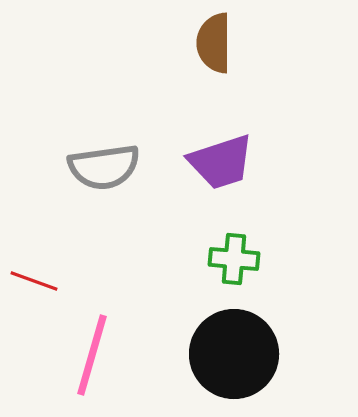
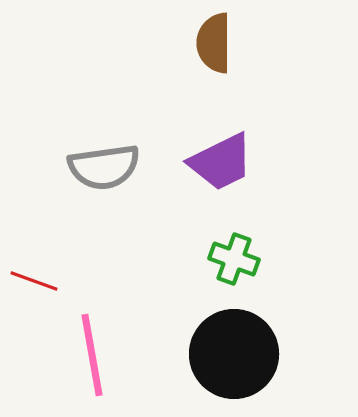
purple trapezoid: rotated 8 degrees counterclockwise
green cross: rotated 15 degrees clockwise
pink line: rotated 26 degrees counterclockwise
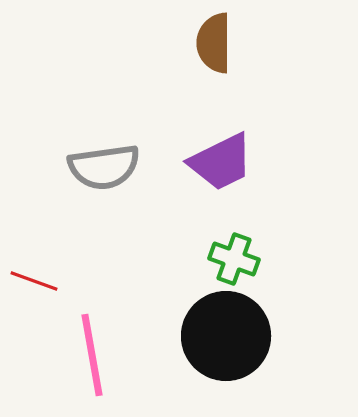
black circle: moved 8 px left, 18 px up
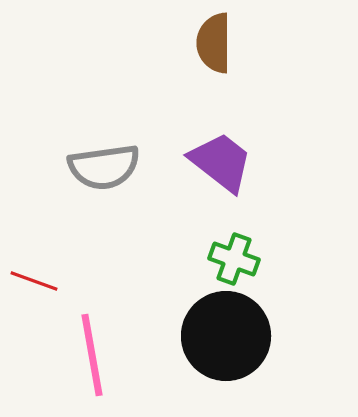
purple trapezoid: rotated 116 degrees counterclockwise
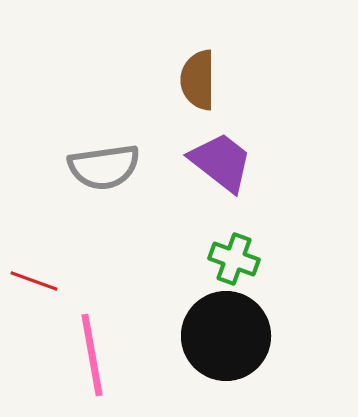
brown semicircle: moved 16 px left, 37 px down
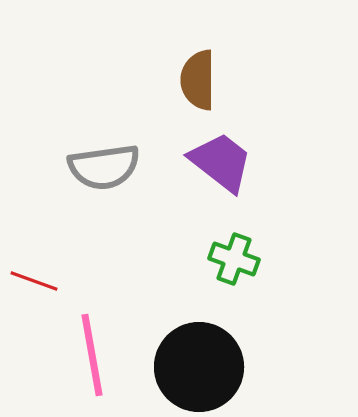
black circle: moved 27 px left, 31 px down
